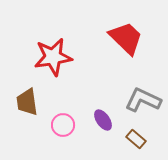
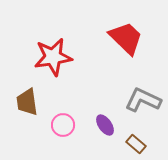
purple ellipse: moved 2 px right, 5 px down
brown rectangle: moved 5 px down
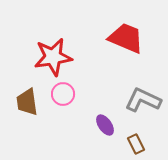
red trapezoid: rotated 21 degrees counterclockwise
pink circle: moved 31 px up
brown rectangle: rotated 24 degrees clockwise
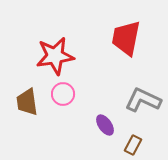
red trapezoid: rotated 102 degrees counterclockwise
red star: moved 2 px right, 1 px up
brown rectangle: moved 3 px left, 1 px down; rotated 54 degrees clockwise
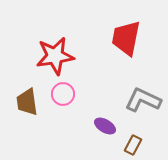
purple ellipse: moved 1 px down; rotated 25 degrees counterclockwise
